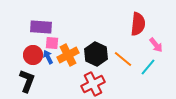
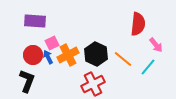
purple rectangle: moved 6 px left, 6 px up
pink square: rotated 32 degrees counterclockwise
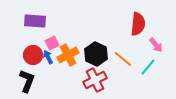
red cross: moved 2 px right, 4 px up
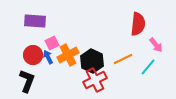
black hexagon: moved 4 px left, 7 px down
orange line: rotated 66 degrees counterclockwise
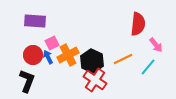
red cross: rotated 30 degrees counterclockwise
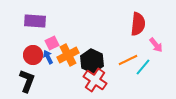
orange line: moved 5 px right, 1 px down
cyan line: moved 5 px left
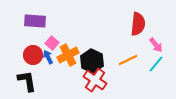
pink square: rotated 24 degrees counterclockwise
cyan line: moved 13 px right, 3 px up
black L-shape: rotated 30 degrees counterclockwise
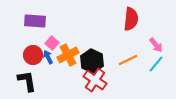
red semicircle: moved 7 px left, 5 px up
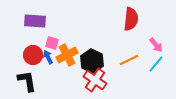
pink square: rotated 24 degrees counterclockwise
orange cross: moved 1 px left
orange line: moved 1 px right
